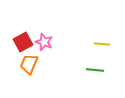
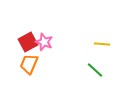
red square: moved 5 px right
green line: rotated 36 degrees clockwise
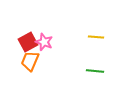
yellow line: moved 6 px left, 7 px up
orange trapezoid: moved 1 px right, 3 px up
green line: moved 1 px down; rotated 36 degrees counterclockwise
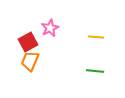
pink star: moved 6 px right, 14 px up; rotated 24 degrees clockwise
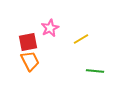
yellow line: moved 15 px left, 2 px down; rotated 35 degrees counterclockwise
red square: rotated 18 degrees clockwise
orange trapezoid: rotated 130 degrees clockwise
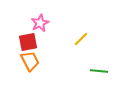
pink star: moved 10 px left, 5 px up
yellow line: rotated 14 degrees counterclockwise
green line: moved 4 px right
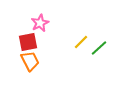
yellow line: moved 3 px down
green line: moved 23 px up; rotated 48 degrees counterclockwise
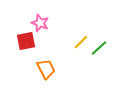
pink star: rotated 24 degrees counterclockwise
red square: moved 2 px left, 1 px up
orange trapezoid: moved 16 px right, 8 px down
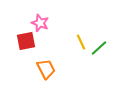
yellow line: rotated 70 degrees counterclockwise
